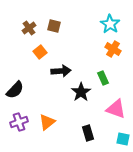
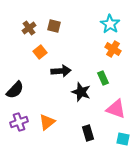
black star: rotated 18 degrees counterclockwise
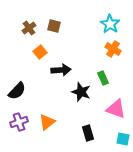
black arrow: moved 1 px up
black semicircle: moved 2 px right, 1 px down
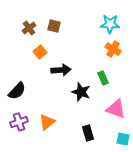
cyan star: rotated 30 degrees counterclockwise
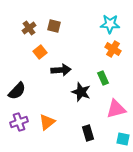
pink triangle: rotated 35 degrees counterclockwise
